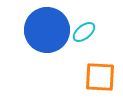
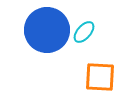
cyan ellipse: rotated 10 degrees counterclockwise
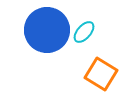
orange square: moved 1 px right, 3 px up; rotated 28 degrees clockwise
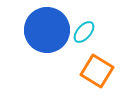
orange square: moved 4 px left, 3 px up
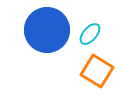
cyan ellipse: moved 6 px right, 2 px down
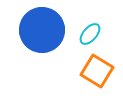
blue circle: moved 5 px left
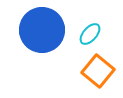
orange square: moved 1 px right; rotated 8 degrees clockwise
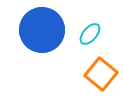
orange square: moved 3 px right, 3 px down
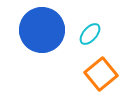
orange square: rotated 12 degrees clockwise
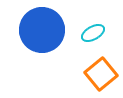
cyan ellipse: moved 3 px right, 1 px up; rotated 20 degrees clockwise
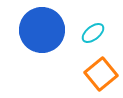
cyan ellipse: rotated 10 degrees counterclockwise
